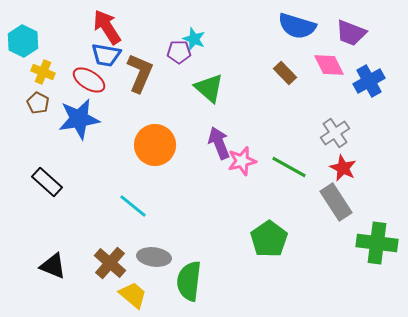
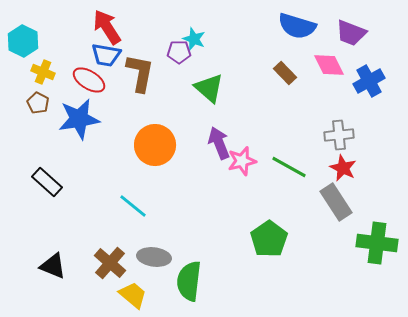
brown L-shape: rotated 12 degrees counterclockwise
gray cross: moved 4 px right, 2 px down; rotated 28 degrees clockwise
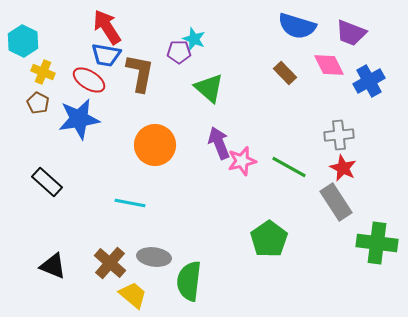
cyan line: moved 3 px left, 3 px up; rotated 28 degrees counterclockwise
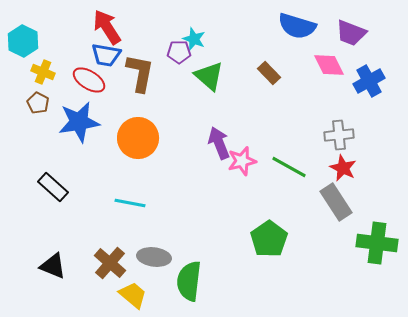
brown rectangle: moved 16 px left
green triangle: moved 12 px up
blue star: moved 3 px down
orange circle: moved 17 px left, 7 px up
black rectangle: moved 6 px right, 5 px down
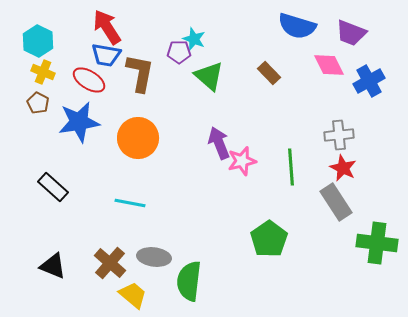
cyan hexagon: moved 15 px right
green line: moved 2 px right; rotated 57 degrees clockwise
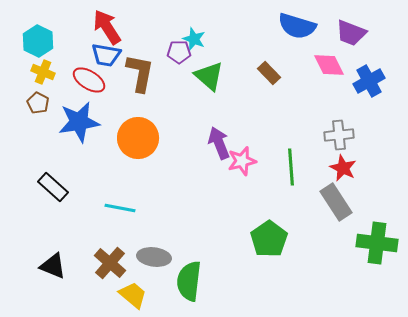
cyan line: moved 10 px left, 5 px down
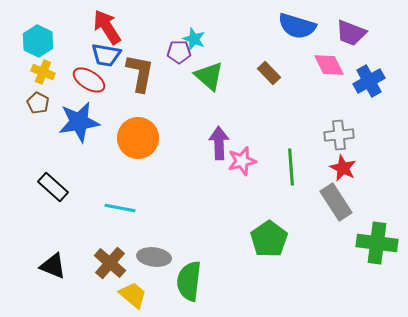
purple arrow: rotated 20 degrees clockwise
